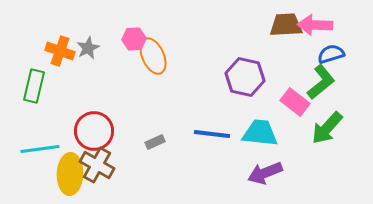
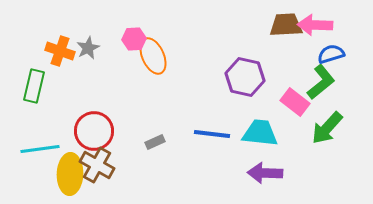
purple arrow: rotated 24 degrees clockwise
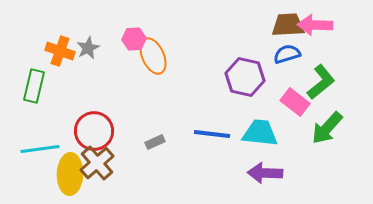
brown trapezoid: moved 2 px right
blue semicircle: moved 44 px left
brown cross: moved 2 px up; rotated 20 degrees clockwise
